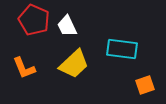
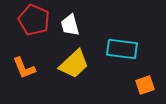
white trapezoid: moved 3 px right, 1 px up; rotated 10 degrees clockwise
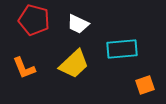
red pentagon: rotated 8 degrees counterclockwise
white trapezoid: moved 8 px right, 1 px up; rotated 50 degrees counterclockwise
cyan rectangle: rotated 12 degrees counterclockwise
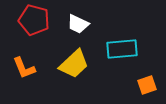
orange square: moved 2 px right
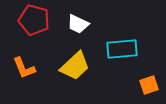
yellow trapezoid: moved 1 px right, 2 px down
orange square: moved 2 px right
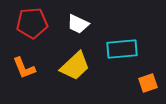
red pentagon: moved 2 px left, 3 px down; rotated 20 degrees counterclockwise
orange square: moved 1 px left, 2 px up
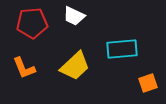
white trapezoid: moved 4 px left, 8 px up
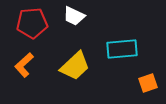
orange L-shape: moved 3 px up; rotated 70 degrees clockwise
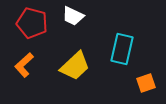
white trapezoid: moved 1 px left
red pentagon: rotated 20 degrees clockwise
cyan rectangle: rotated 72 degrees counterclockwise
orange square: moved 2 px left
